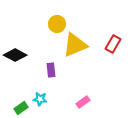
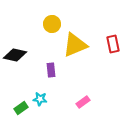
yellow circle: moved 5 px left
red rectangle: rotated 42 degrees counterclockwise
black diamond: rotated 15 degrees counterclockwise
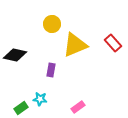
red rectangle: moved 1 px up; rotated 30 degrees counterclockwise
purple rectangle: rotated 16 degrees clockwise
pink rectangle: moved 5 px left, 5 px down
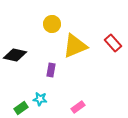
yellow triangle: moved 1 px down
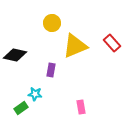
yellow circle: moved 1 px up
red rectangle: moved 1 px left
cyan star: moved 5 px left, 5 px up
pink rectangle: moved 3 px right; rotated 64 degrees counterclockwise
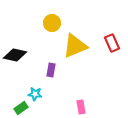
red rectangle: rotated 18 degrees clockwise
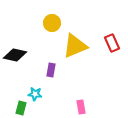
green rectangle: rotated 40 degrees counterclockwise
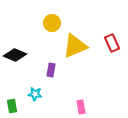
black diamond: rotated 10 degrees clockwise
green rectangle: moved 9 px left, 2 px up; rotated 24 degrees counterclockwise
